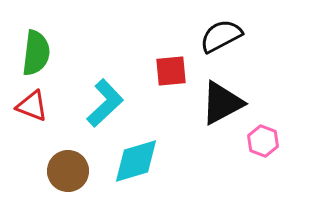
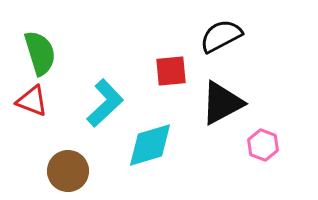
green semicircle: moved 4 px right; rotated 24 degrees counterclockwise
red triangle: moved 5 px up
pink hexagon: moved 4 px down
cyan diamond: moved 14 px right, 16 px up
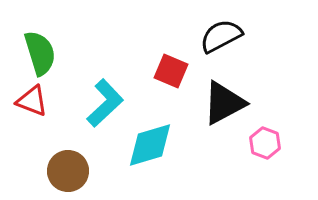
red square: rotated 28 degrees clockwise
black triangle: moved 2 px right
pink hexagon: moved 2 px right, 2 px up
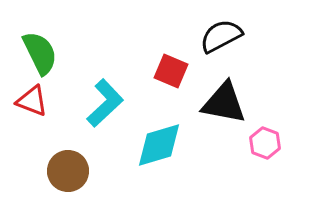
green semicircle: rotated 9 degrees counterclockwise
black triangle: rotated 39 degrees clockwise
cyan diamond: moved 9 px right
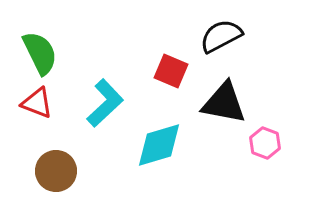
red triangle: moved 5 px right, 2 px down
brown circle: moved 12 px left
